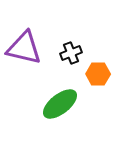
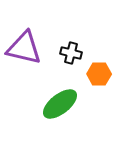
black cross: rotated 35 degrees clockwise
orange hexagon: moved 1 px right
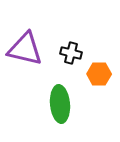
purple triangle: moved 1 px right, 1 px down
green ellipse: rotated 57 degrees counterclockwise
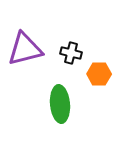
purple triangle: rotated 27 degrees counterclockwise
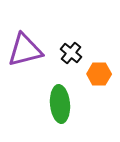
purple triangle: moved 1 px down
black cross: rotated 25 degrees clockwise
